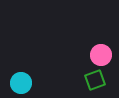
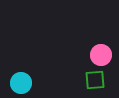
green square: rotated 15 degrees clockwise
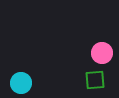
pink circle: moved 1 px right, 2 px up
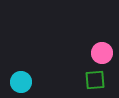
cyan circle: moved 1 px up
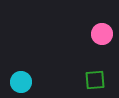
pink circle: moved 19 px up
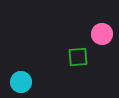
green square: moved 17 px left, 23 px up
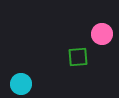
cyan circle: moved 2 px down
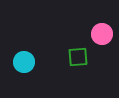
cyan circle: moved 3 px right, 22 px up
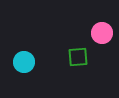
pink circle: moved 1 px up
